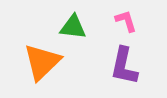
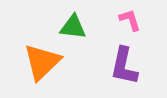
pink L-shape: moved 4 px right, 1 px up
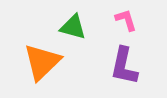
pink L-shape: moved 4 px left
green triangle: rotated 8 degrees clockwise
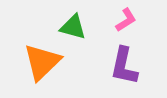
pink L-shape: rotated 75 degrees clockwise
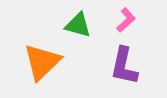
pink L-shape: rotated 10 degrees counterclockwise
green triangle: moved 5 px right, 2 px up
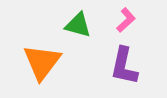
orange triangle: rotated 9 degrees counterclockwise
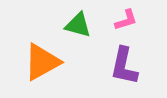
pink L-shape: rotated 25 degrees clockwise
orange triangle: rotated 24 degrees clockwise
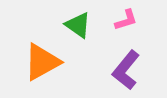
green triangle: rotated 20 degrees clockwise
purple L-shape: moved 2 px right, 4 px down; rotated 27 degrees clockwise
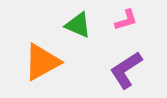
green triangle: rotated 12 degrees counterclockwise
purple L-shape: rotated 18 degrees clockwise
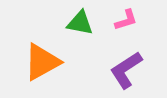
green triangle: moved 2 px right, 2 px up; rotated 12 degrees counterclockwise
